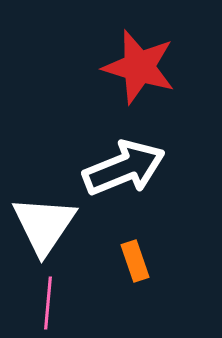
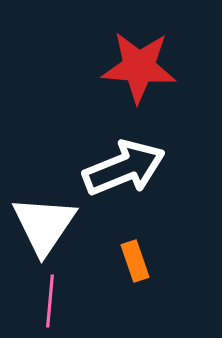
red star: rotated 12 degrees counterclockwise
pink line: moved 2 px right, 2 px up
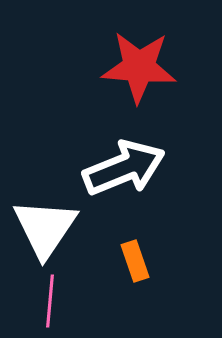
white triangle: moved 1 px right, 3 px down
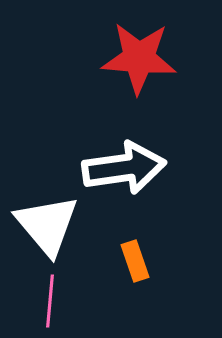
red star: moved 9 px up
white arrow: rotated 14 degrees clockwise
white triangle: moved 2 px right, 3 px up; rotated 14 degrees counterclockwise
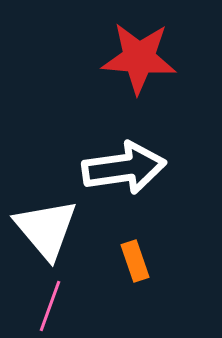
white triangle: moved 1 px left, 4 px down
pink line: moved 5 px down; rotated 15 degrees clockwise
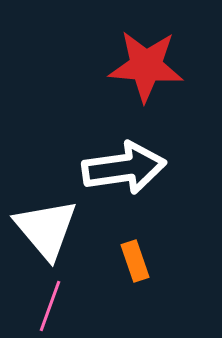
red star: moved 7 px right, 8 px down
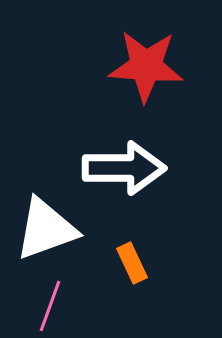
white arrow: rotated 8 degrees clockwise
white triangle: rotated 50 degrees clockwise
orange rectangle: moved 3 px left, 2 px down; rotated 6 degrees counterclockwise
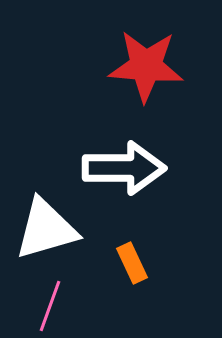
white triangle: rotated 4 degrees clockwise
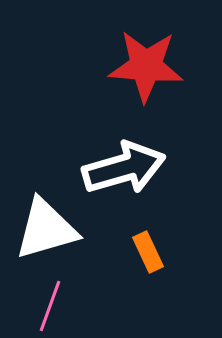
white arrow: rotated 16 degrees counterclockwise
orange rectangle: moved 16 px right, 11 px up
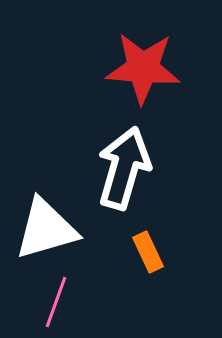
red star: moved 3 px left, 2 px down
white arrow: rotated 58 degrees counterclockwise
pink line: moved 6 px right, 4 px up
